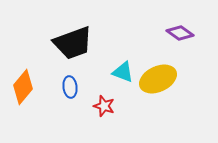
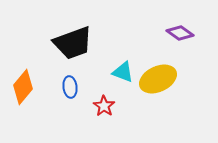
red star: rotated 15 degrees clockwise
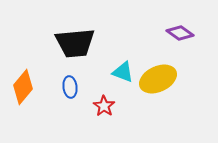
black trapezoid: moved 2 px right; rotated 15 degrees clockwise
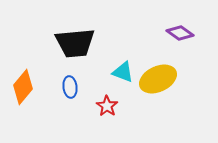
red star: moved 3 px right
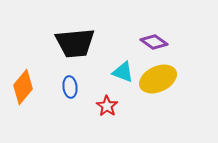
purple diamond: moved 26 px left, 9 px down
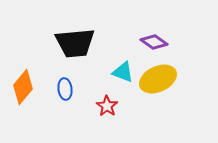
blue ellipse: moved 5 px left, 2 px down
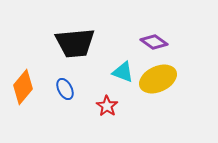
blue ellipse: rotated 20 degrees counterclockwise
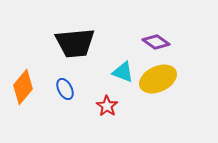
purple diamond: moved 2 px right
